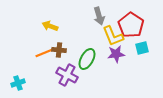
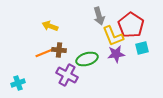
green ellipse: rotated 45 degrees clockwise
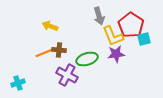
cyan square: moved 2 px right, 9 px up
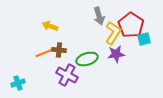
yellow L-shape: moved 3 px up; rotated 125 degrees counterclockwise
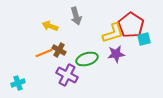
gray arrow: moved 23 px left
yellow L-shape: rotated 40 degrees clockwise
brown cross: rotated 24 degrees clockwise
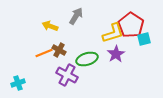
gray arrow: rotated 132 degrees counterclockwise
purple star: rotated 24 degrees counterclockwise
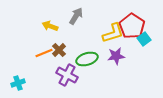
red pentagon: moved 1 px right, 1 px down
cyan square: rotated 24 degrees counterclockwise
brown cross: rotated 16 degrees clockwise
purple star: moved 2 px down; rotated 24 degrees clockwise
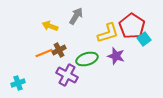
yellow L-shape: moved 5 px left
brown cross: rotated 16 degrees clockwise
purple star: rotated 24 degrees clockwise
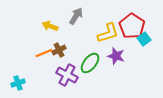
green ellipse: moved 3 px right, 4 px down; rotated 35 degrees counterclockwise
